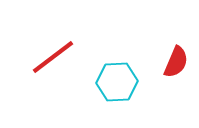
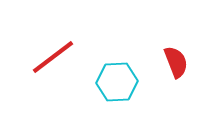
red semicircle: rotated 44 degrees counterclockwise
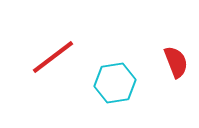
cyan hexagon: moved 2 px left, 1 px down; rotated 6 degrees counterclockwise
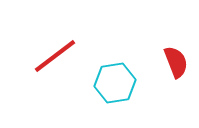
red line: moved 2 px right, 1 px up
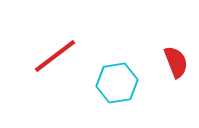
cyan hexagon: moved 2 px right
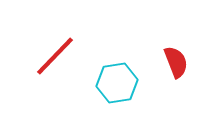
red line: rotated 9 degrees counterclockwise
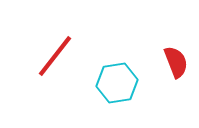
red line: rotated 6 degrees counterclockwise
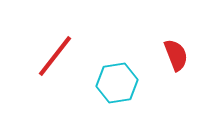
red semicircle: moved 7 px up
